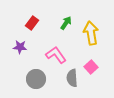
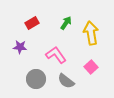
red rectangle: rotated 24 degrees clockwise
gray semicircle: moved 6 px left, 3 px down; rotated 48 degrees counterclockwise
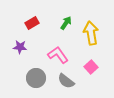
pink L-shape: moved 2 px right
gray circle: moved 1 px up
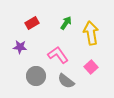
gray circle: moved 2 px up
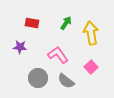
red rectangle: rotated 40 degrees clockwise
gray circle: moved 2 px right, 2 px down
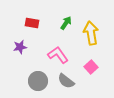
purple star: rotated 16 degrees counterclockwise
gray circle: moved 3 px down
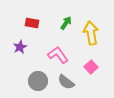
purple star: rotated 16 degrees counterclockwise
gray semicircle: moved 1 px down
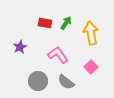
red rectangle: moved 13 px right
